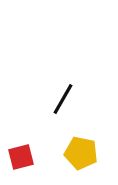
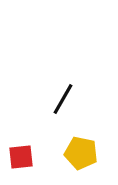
red square: rotated 8 degrees clockwise
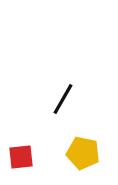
yellow pentagon: moved 2 px right
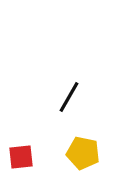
black line: moved 6 px right, 2 px up
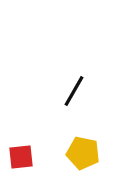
black line: moved 5 px right, 6 px up
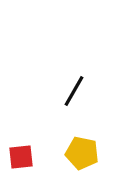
yellow pentagon: moved 1 px left
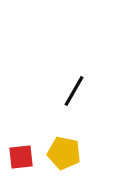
yellow pentagon: moved 18 px left
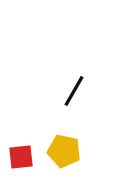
yellow pentagon: moved 2 px up
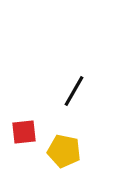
red square: moved 3 px right, 25 px up
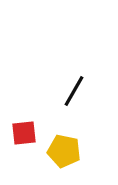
red square: moved 1 px down
